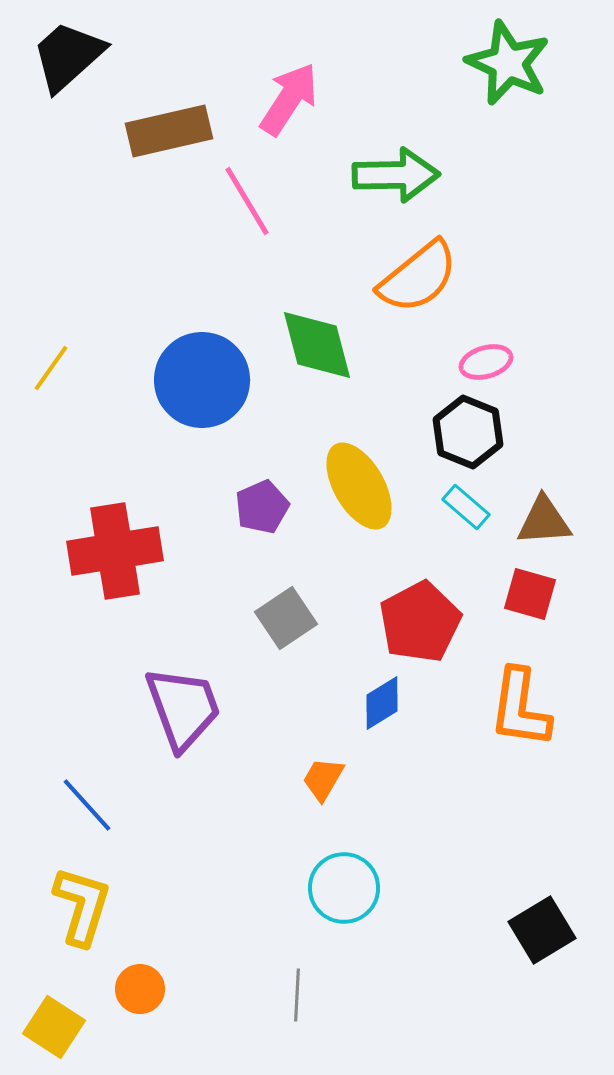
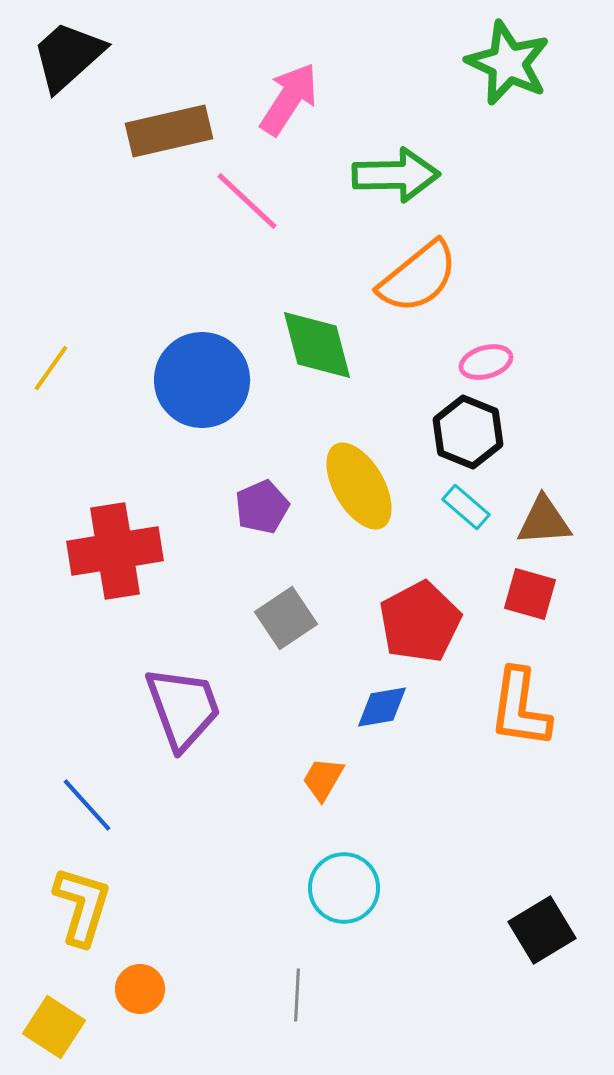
pink line: rotated 16 degrees counterclockwise
blue diamond: moved 4 px down; rotated 22 degrees clockwise
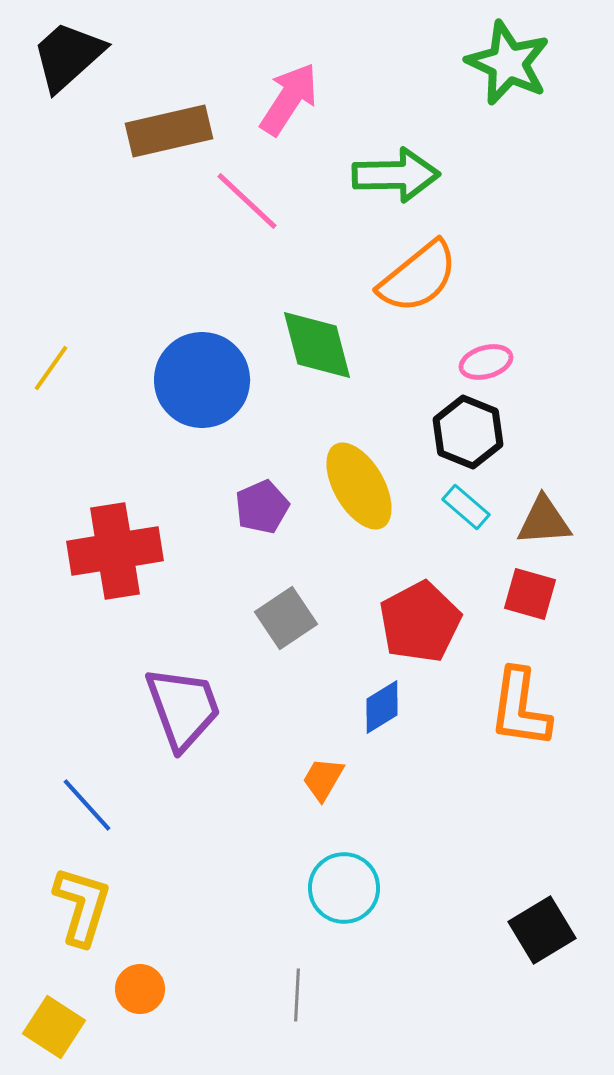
blue diamond: rotated 22 degrees counterclockwise
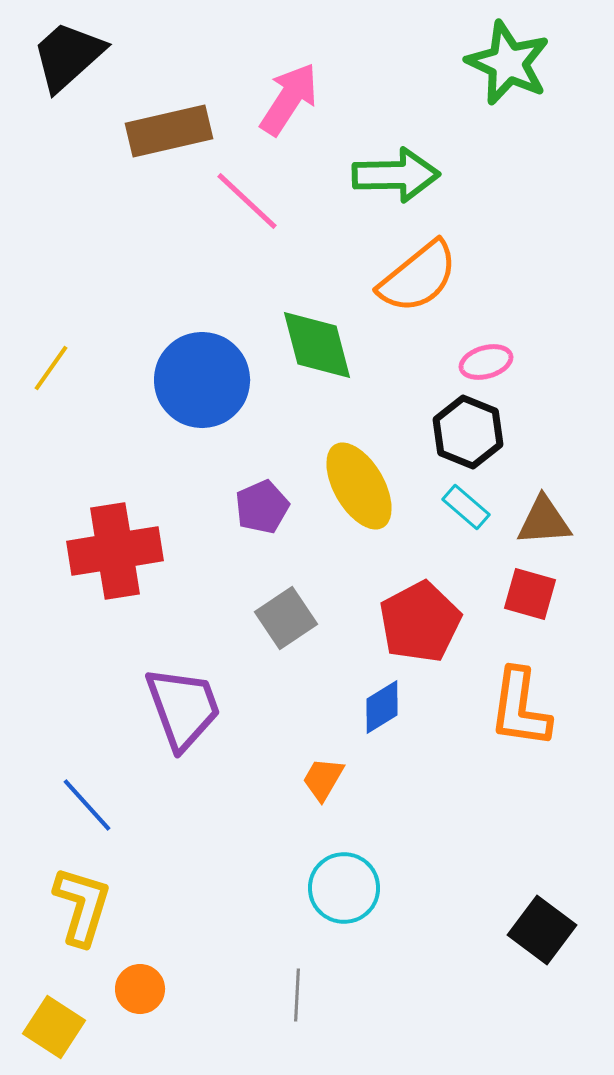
black square: rotated 22 degrees counterclockwise
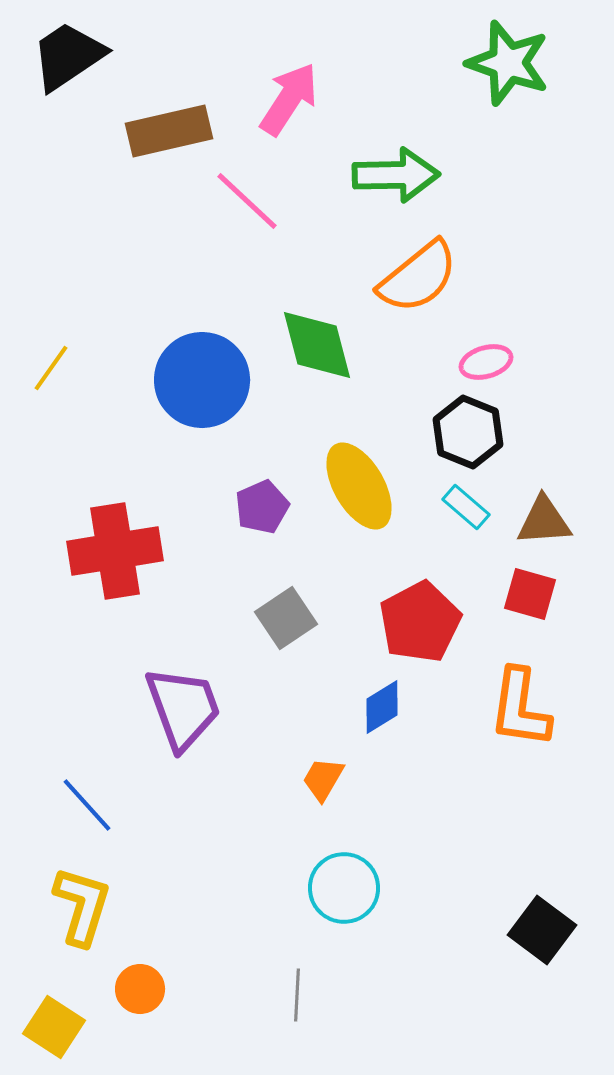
black trapezoid: rotated 8 degrees clockwise
green star: rotated 6 degrees counterclockwise
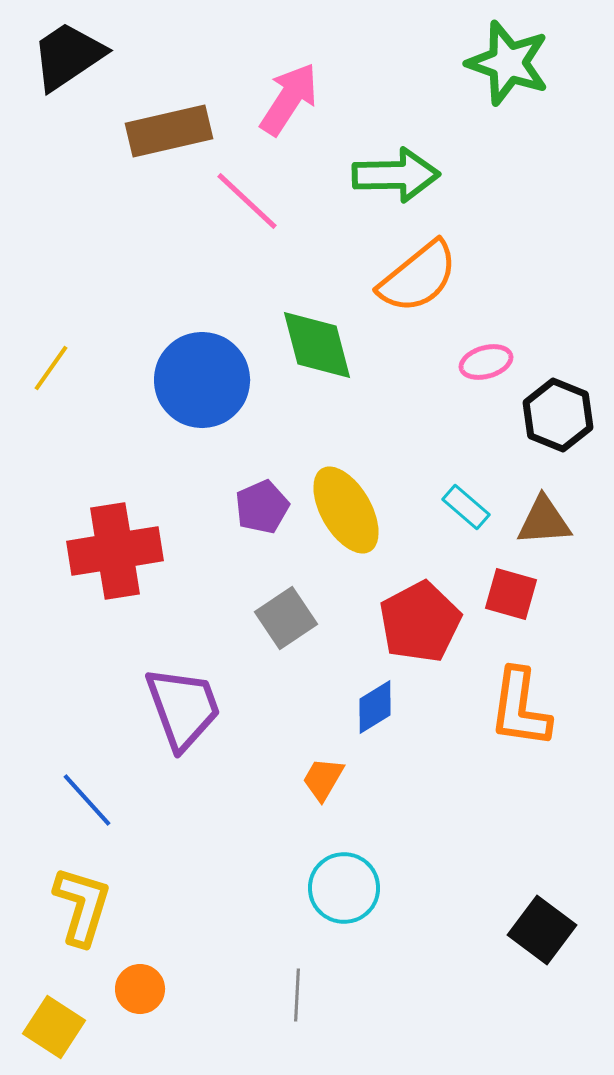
black hexagon: moved 90 px right, 17 px up
yellow ellipse: moved 13 px left, 24 px down
red square: moved 19 px left
blue diamond: moved 7 px left
blue line: moved 5 px up
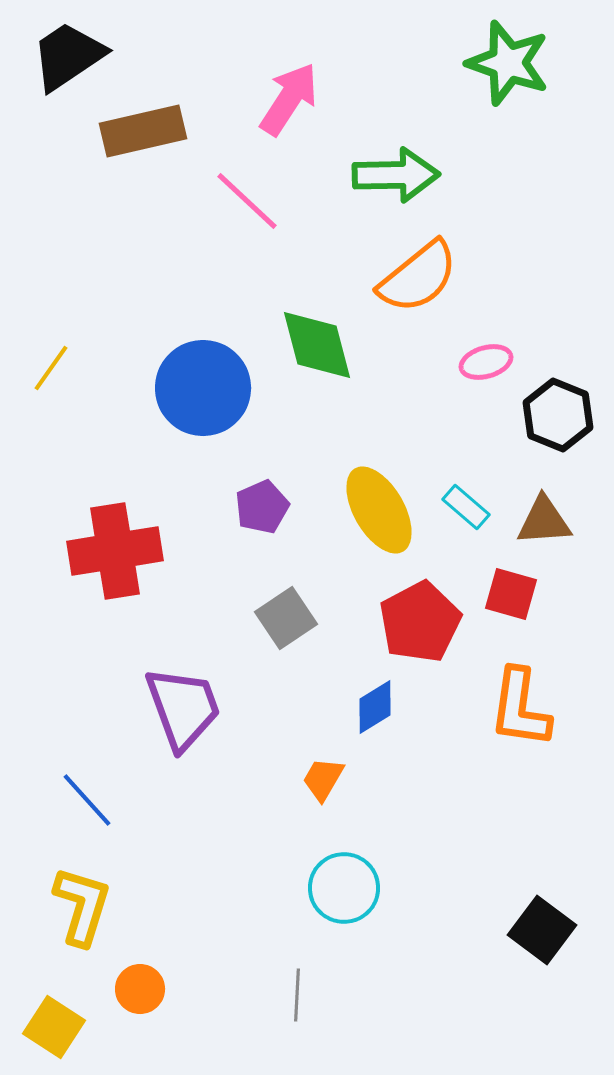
brown rectangle: moved 26 px left
blue circle: moved 1 px right, 8 px down
yellow ellipse: moved 33 px right
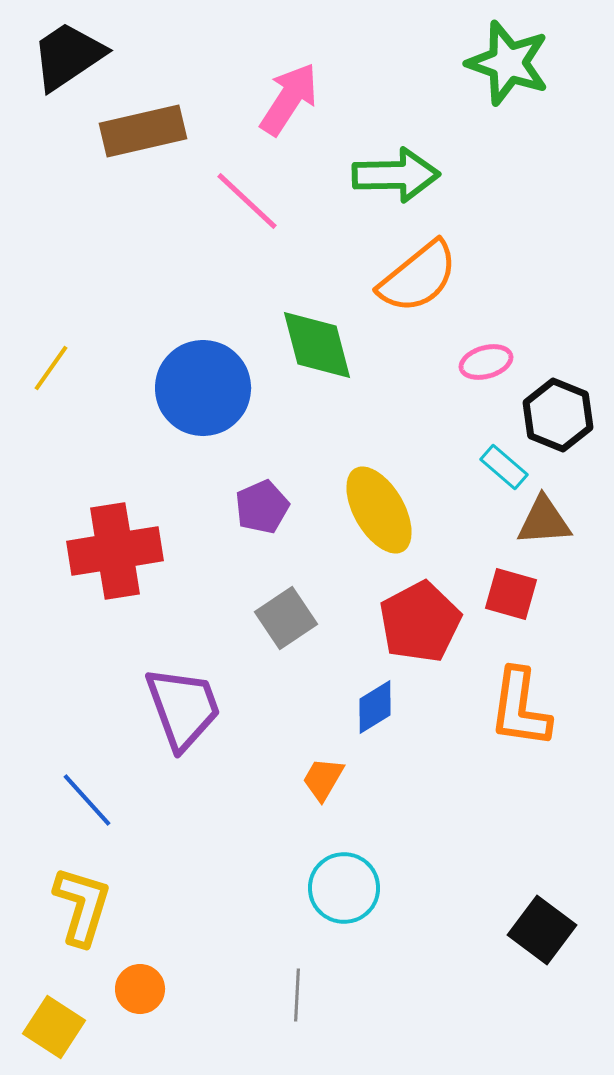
cyan rectangle: moved 38 px right, 40 px up
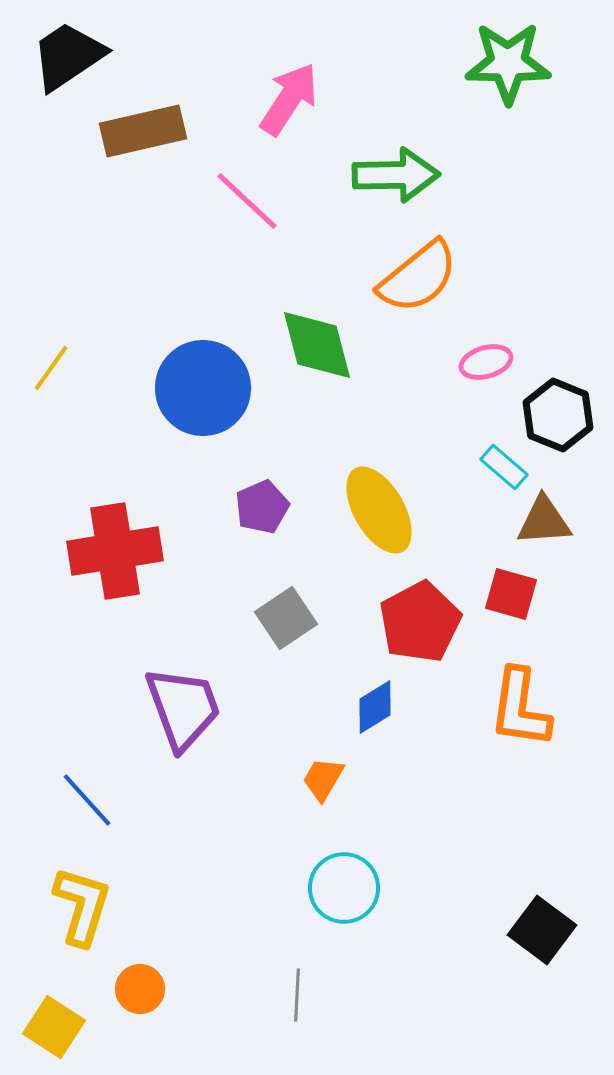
green star: rotated 18 degrees counterclockwise
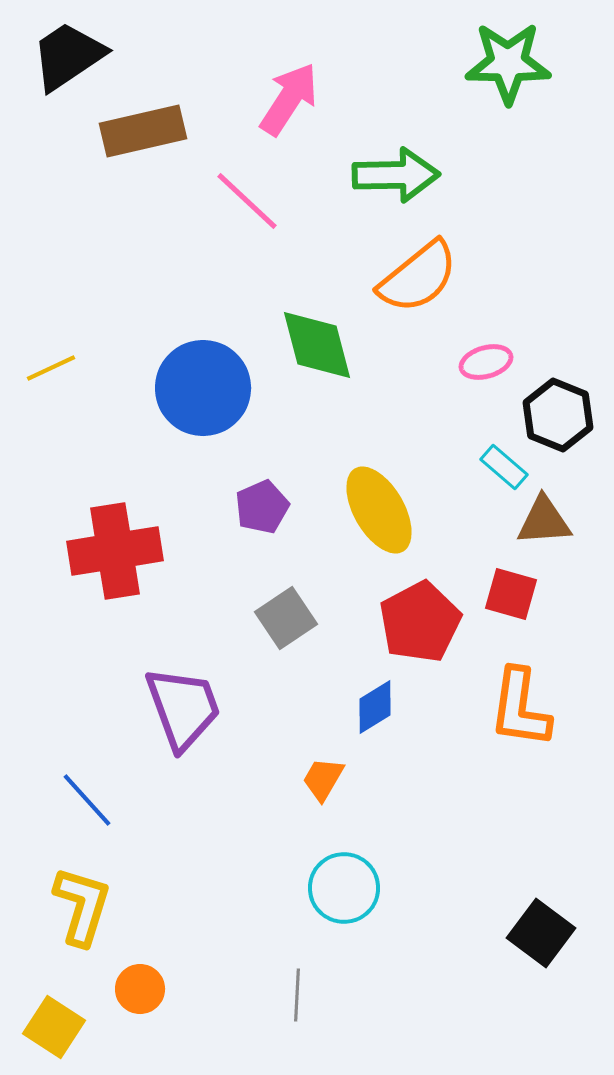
yellow line: rotated 30 degrees clockwise
black square: moved 1 px left, 3 px down
